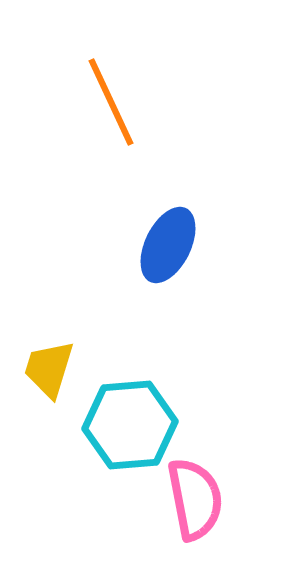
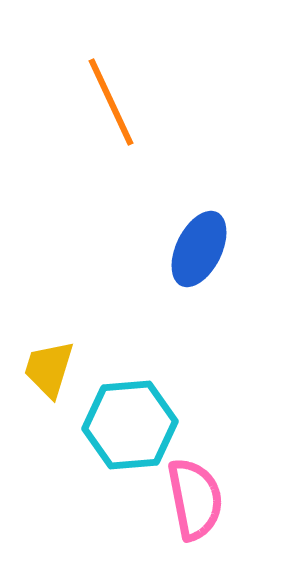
blue ellipse: moved 31 px right, 4 px down
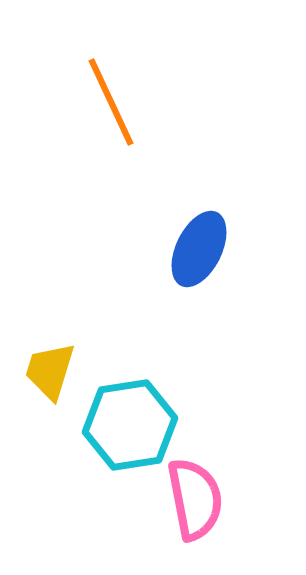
yellow trapezoid: moved 1 px right, 2 px down
cyan hexagon: rotated 4 degrees counterclockwise
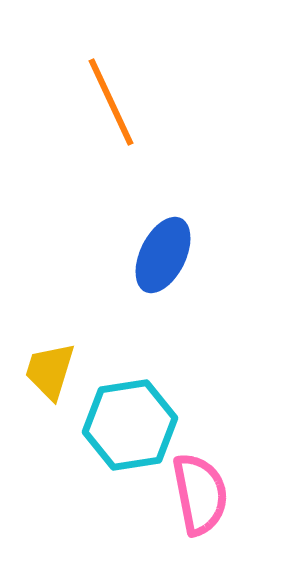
blue ellipse: moved 36 px left, 6 px down
pink semicircle: moved 5 px right, 5 px up
